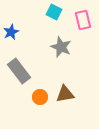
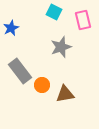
blue star: moved 4 px up
gray star: rotated 30 degrees clockwise
gray rectangle: moved 1 px right
orange circle: moved 2 px right, 12 px up
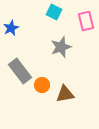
pink rectangle: moved 3 px right, 1 px down
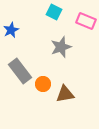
pink rectangle: rotated 54 degrees counterclockwise
blue star: moved 2 px down
orange circle: moved 1 px right, 1 px up
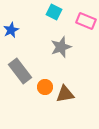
orange circle: moved 2 px right, 3 px down
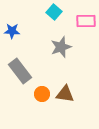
cyan square: rotated 14 degrees clockwise
pink rectangle: rotated 24 degrees counterclockwise
blue star: moved 1 px right, 1 px down; rotated 28 degrees clockwise
orange circle: moved 3 px left, 7 px down
brown triangle: rotated 18 degrees clockwise
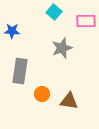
gray star: moved 1 px right, 1 px down
gray rectangle: rotated 45 degrees clockwise
brown triangle: moved 4 px right, 7 px down
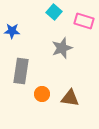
pink rectangle: moved 2 px left; rotated 18 degrees clockwise
gray rectangle: moved 1 px right
brown triangle: moved 1 px right, 3 px up
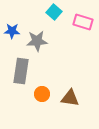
pink rectangle: moved 1 px left, 1 px down
gray star: moved 25 px left, 7 px up; rotated 15 degrees clockwise
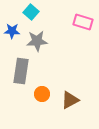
cyan square: moved 23 px left
brown triangle: moved 2 px down; rotated 36 degrees counterclockwise
